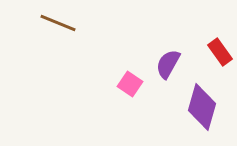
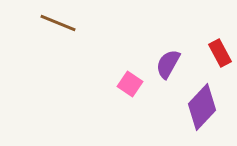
red rectangle: moved 1 px down; rotated 8 degrees clockwise
purple diamond: rotated 27 degrees clockwise
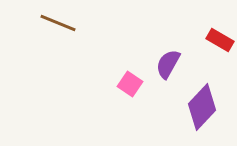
red rectangle: moved 13 px up; rotated 32 degrees counterclockwise
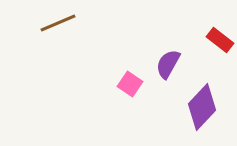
brown line: rotated 45 degrees counterclockwise
red rectangle: rotated 8 degrees clockwise
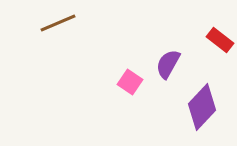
pink square: moved 2 px up
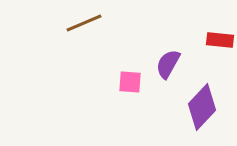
brown line: moved 26 px right
red rectangle: rotated 32 degrees counterclockwise
pink square: rotated 30 degrees counterclockwise
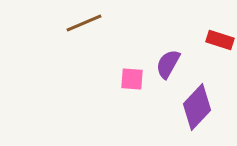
red rectangle: rotated 12 degrees clockwise
pink square: moved 2 px right, 3 px up
purple diamond: moved 5 px left
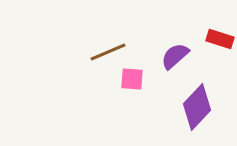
brown line: moved 24 px right, 29 px down
red rectangle: moved 1 px up
purple semicircle: moved 7 px right, 8 px up; rotated 20 degrees clockwise
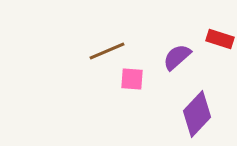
brown line: moved 1 px left, 1 px up
purple semicircle: moved 2 px right, 1 px down
purple diamond: moved 7 px down
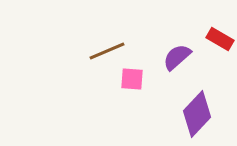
red rectangle: rotated 12 degrees clockwise
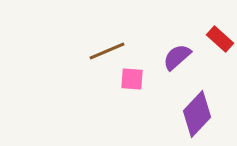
red rectangle: rotated 12 degrees clockwise
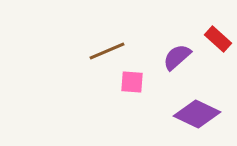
red rectangle: moved 2 px left
pink square: moved 3 px down
purple diamond: rotated 72 degrees clockwise
